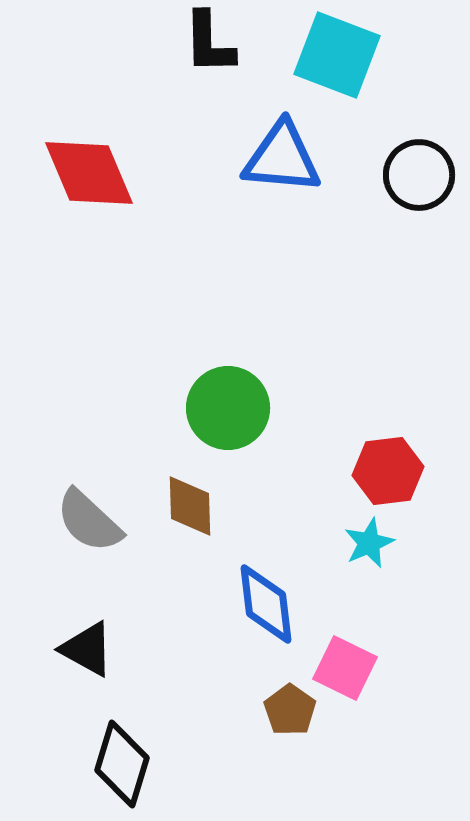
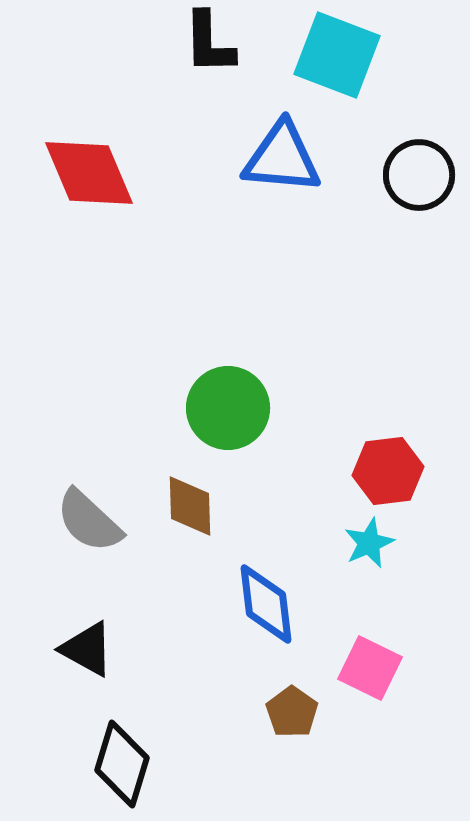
pink square: moved 25 px right
brown pentagon: moved 2 px right, 2 px down
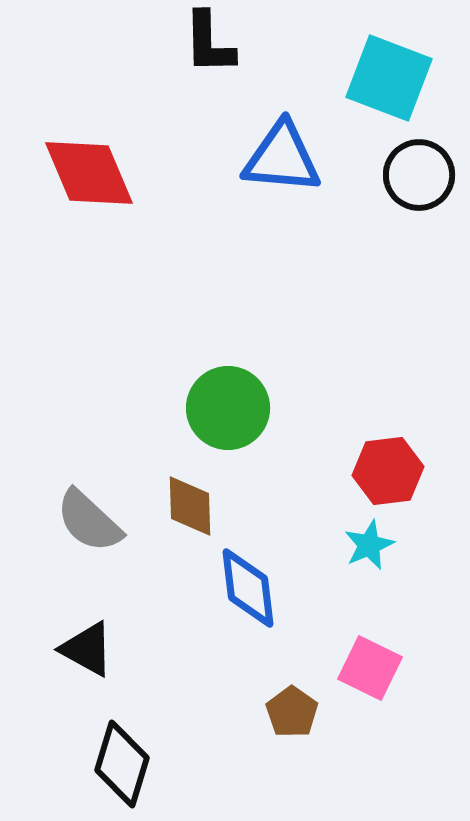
cyan square: moved 52 px right, 23 px down
cyan star: moved 2 px down
blue diamond: moved 18 px left, 16 px up
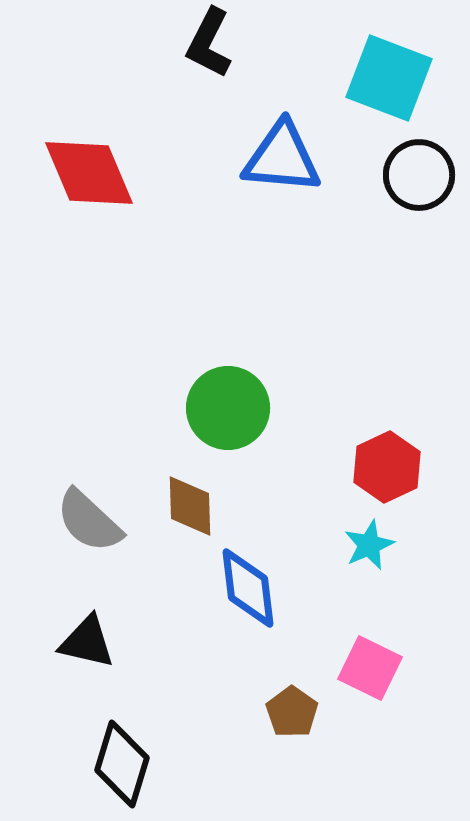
black L-shape: rotated 28 degrees clockwise
red hexagon: moved 1 px left, 4 px up; rotated 18 degrees counterclockwise
black triangle: moved 7 px up; rotated 16 degrees counterclockwise
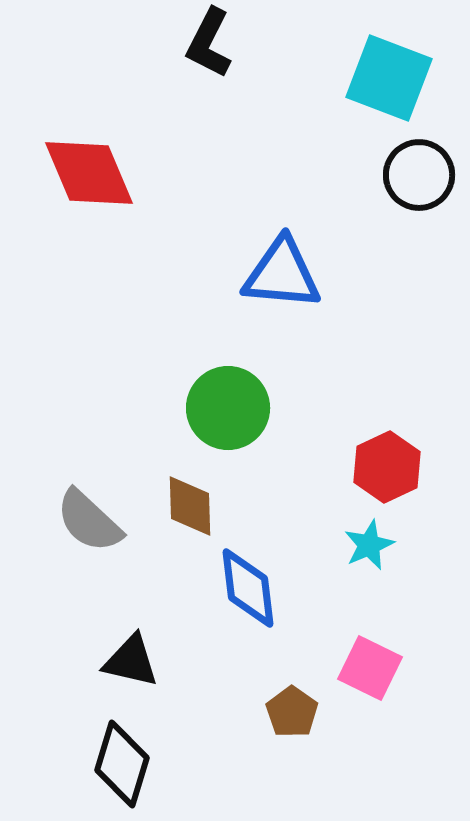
blue triangle: moved 116 px down
black triangle: moved 44 px right, 19 px down
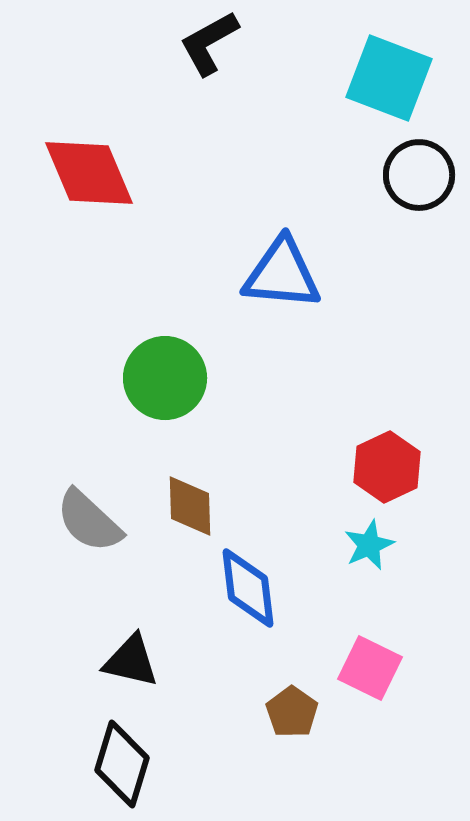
black L-shape: rotated 34 degrees clockwise
green circle: moved 63 px left, 30 px up
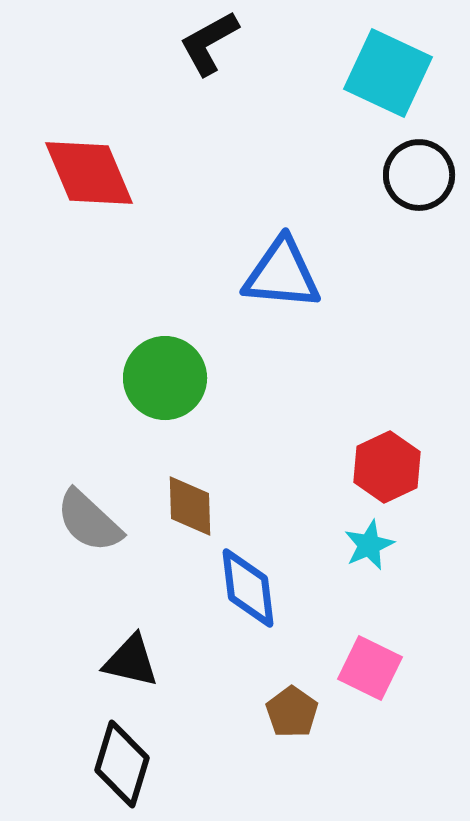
cyan square: moved 1 px left, 5 px up; rotated 4 degrees clockwise
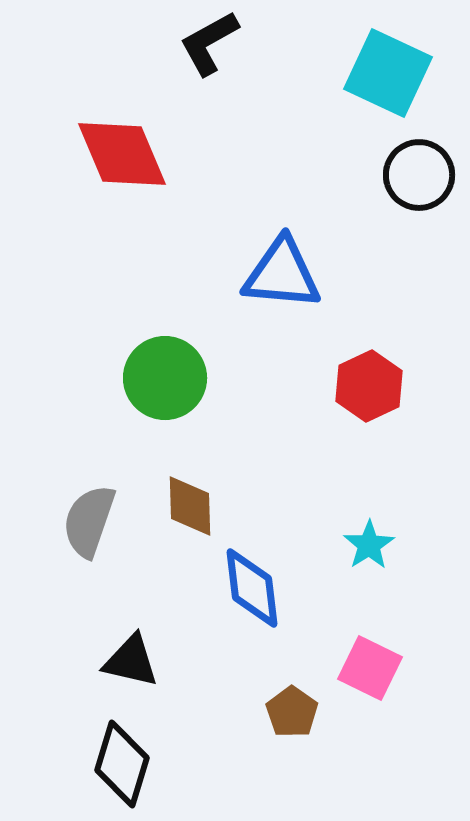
red diamond: moved 33 px right, 19 px up
red hexagon: moved 18 px left, 81 px up
gray semicircle: rotated 66 degrees clockwise
cyan star: rotated 9 degrees counterclockwise
blue diamond: moved 4 px right
